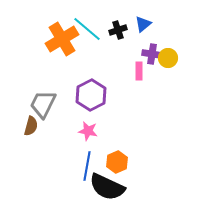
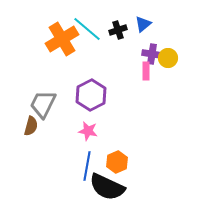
pink rectangle: moved 7 px right
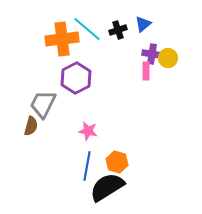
orange cross: rotated 24 degrees clockwise
purple hexagon: moved 15 px left, 17 px up
orange hexagon: rotated 20 degrees counterclockwise
black semicircle: rotated 123 degrees clockwise
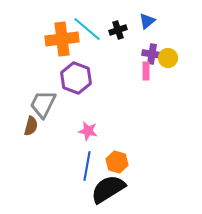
blue triangle: moved 4 px right, 3 px up
purple hexagon: rotated 12 degrees counterclockwise
black semicircle: moved 1 px right, 2 px down
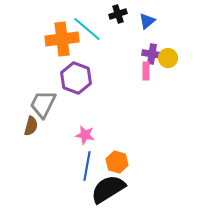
black cross: moved 16 px up
pink star: moved 3 px left, 4 px down
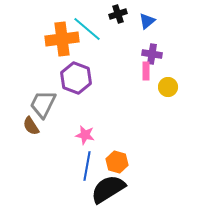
yellow circle: moved 29 px down
brown semicircle: rotated 132 degrees clockwise
